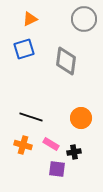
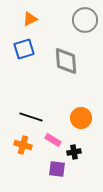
gray circle: moved 1 px right, 1 px down
gray diamond: rotated 12 degrees counterclockwise
pink rectangle: moved 2 px right, 4 px up
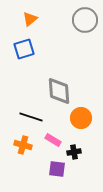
orange triangle: rotated 14 degrees counterclockwise
gray diamond: moved 7 px left, 30 px down
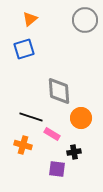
pink rectangle: moved 1 px left, 6 px up
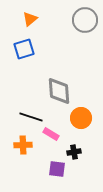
pink rectangle: moved 1 px left
orange cross: rotated 18 degrees counterclockwise
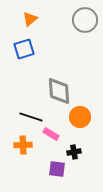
orange circle: moved 1 px left, 1 px up
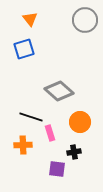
orange triangle: rotated 28 degrees counterclockwise
gray diamond: rotated 44 degrees counterclockwise
orange circle: moved 5 px down
pink rectangle: moved 1 px left, 1 px up; rotated 42 degrees clockwise
